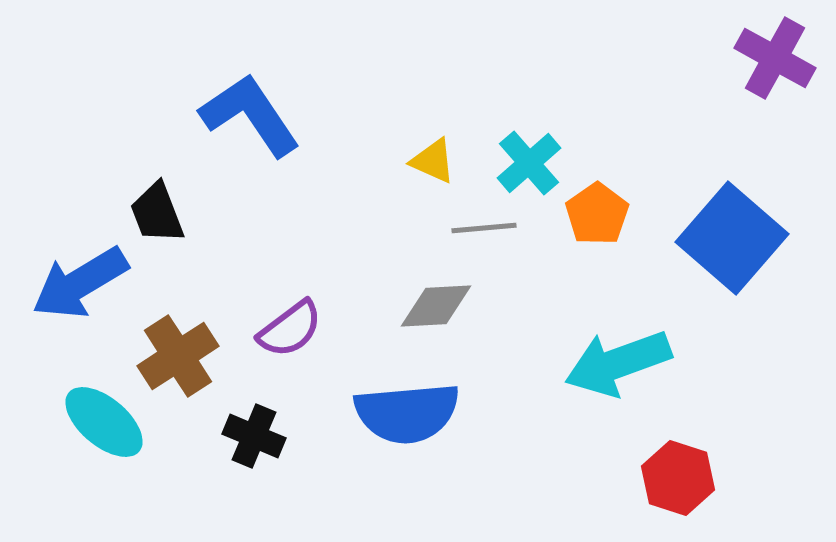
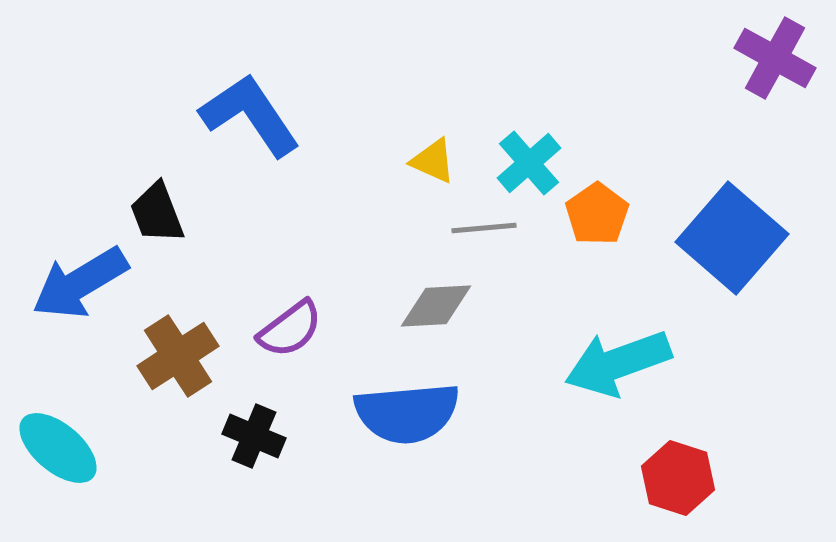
cyan ellipse: moved 46 px left, 26 px down
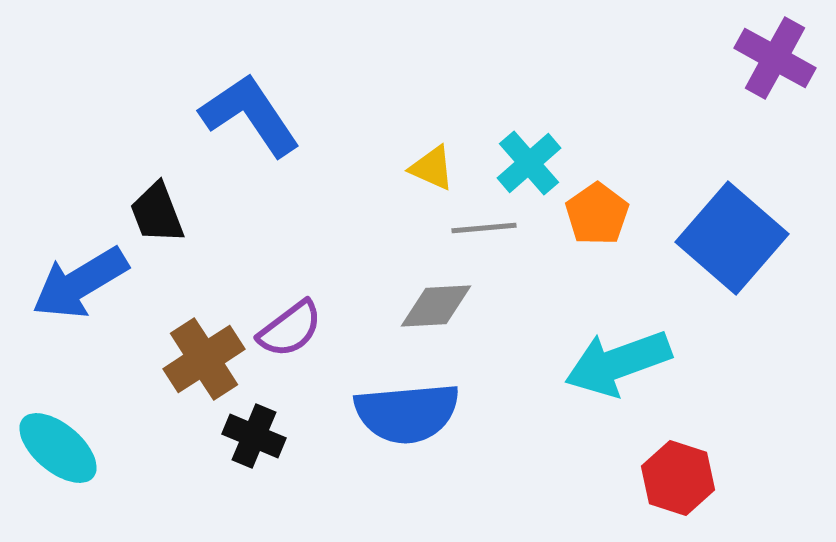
yellow triangle: moved 1 px left, 7 px down
brown cross: moved 26 px right, 3 px down
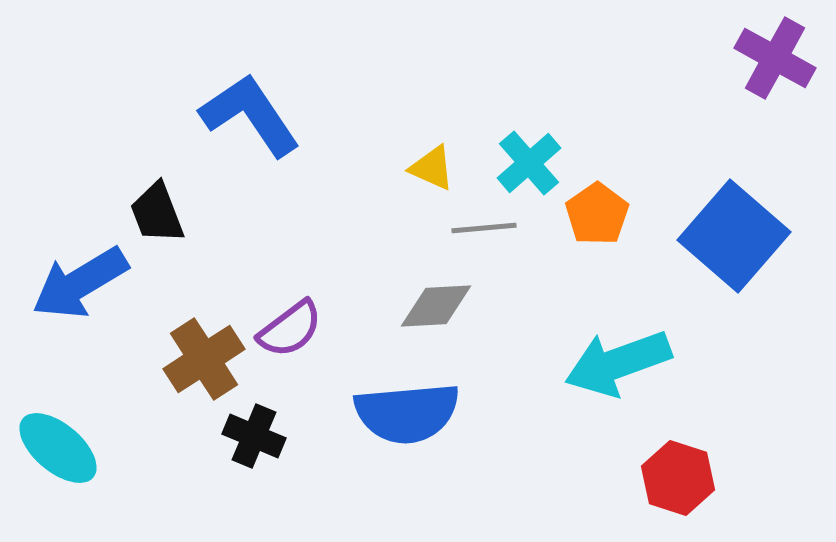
blue square: moved 2 px right, 2 px up
